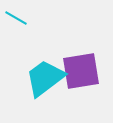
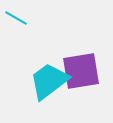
cyan trapezoid: moved 4 px right, 3 px down
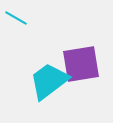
purple square: moved 7 px up
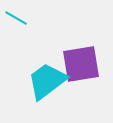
cyan trapezoid: moved 2 px left
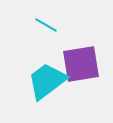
cyan line: moved 30 px right, 7 px down
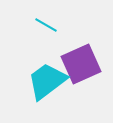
purple square: rotated 15 degrees counterclockwise
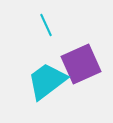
cyan line: rotated 35 degrees clockwise
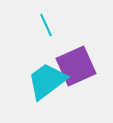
purple square: moved 5 px left, 2 px down
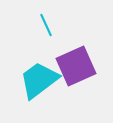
cyan trapezoid: moved 8 px left, 1 px up
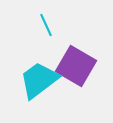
purple square: rotated 36 degrees counterclockwise
